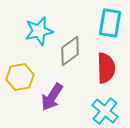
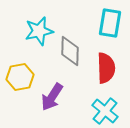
gray diamond: rotated 52 degrees counterclockwise
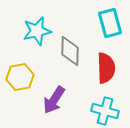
cyan rectangle: rotated 24 degrees counterclockwise
cyan star: moved 2 px left
purple arrow: moved 2 px right, 3 px down
cyan cross: rotated 24 degrees counterclockwise
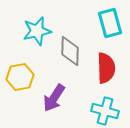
purple arrow: moved 2 px up
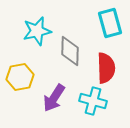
cyan cross: moved 12 px left, 10 px up
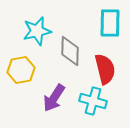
cyan rectangle: rotated 16 degrees clockwise
red semicircle: moved 1 px left, 1 px down; rotated 12 degrees counterclockwise
yellow hexagon: moved 1 px right, 7 px up
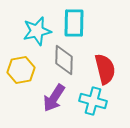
cyan rectangle: moved 36 px left
gray diamond: moved 6 px left, 9 px down
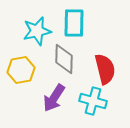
gray diamond: moved 1 px up
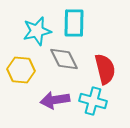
gray diamond: rotated 28 degrees counterclockwise
yellow hexagon: rotated 16 degrees clockwise
purple arrow: moved 1 px right, 2 px down; rotated 48 degrees clockwise
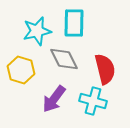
yellow hexagon: rotated 12 degrees clockwise
purple arrow: moved 1 px left, 1 px up; rotated 44 degrees counterclockwise
